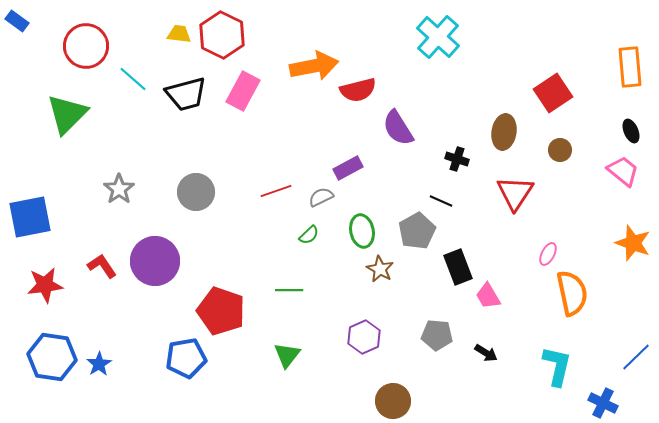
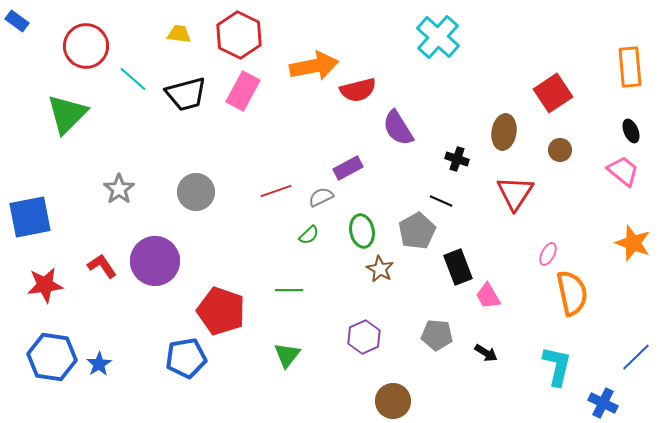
red hexagon at (222, 35): moved 17 px right
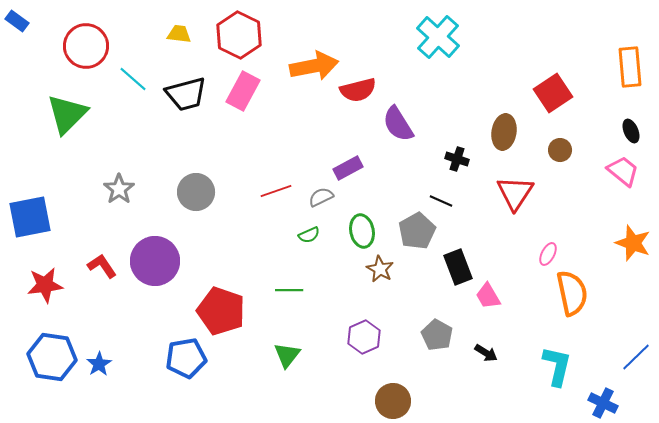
purple semicircle at (398, 128): moved 4 px up
green semicircle at (309, 235): rotated 20 degrees clockwise
gray pentagon at (437, 335): rotated 24 degrees clockwise
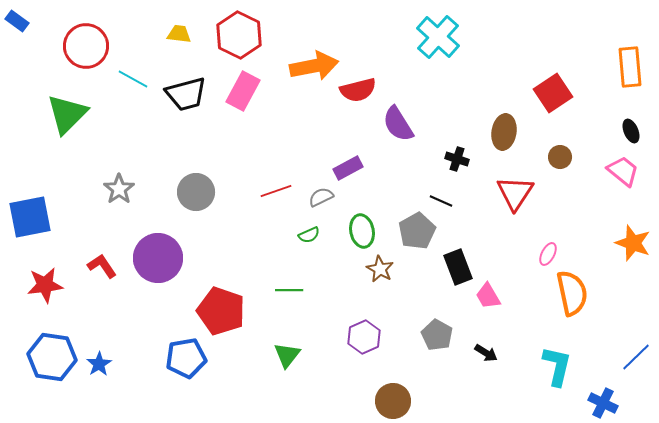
cyan line at (133, 79): rotated 12 degrees counterclockwise
brown circle at (560, 150): moved 7 px down
purple circle at (155, 261): moved 3 px right, 3 px up
